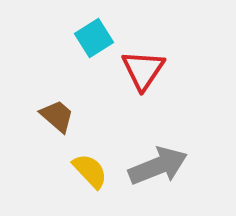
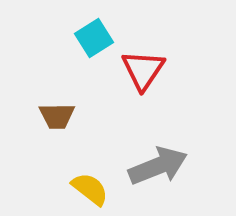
brown trapezoid: rotated 138 degrees clockwise
yellow semicircle: moved 18 px down; rotated 9 degrees counterclockwise
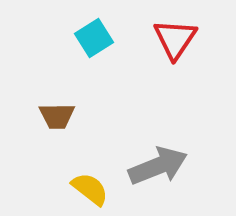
red triangle: moved 32 px right, 31 px up
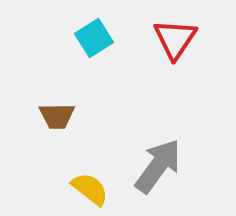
gray arrow: rotated 32 degrees counterclockwise
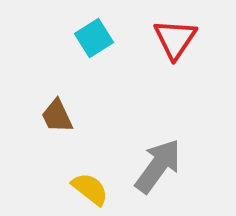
brown trapezoid: rotated 66 degrees clockwise
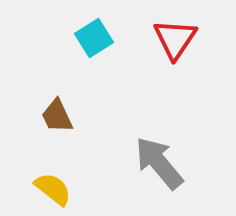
gray arrow: moved 1 px right, 3 px up; rotated 76 degrees counterclockwise
yellow semicircle: moved 37 px left
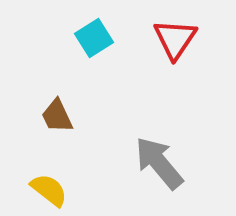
yellow semicircle: moved 4 px left, 1 px down
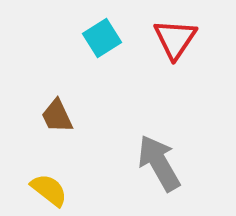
cyan square: moved 8 px right
gray arrow: rotated 10 degrees clockwise
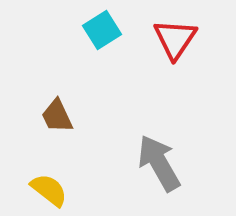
cyan square: moved 8 px up
